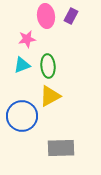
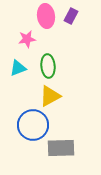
cyan triangle: moved 4 px left, 3 px down
blue circle: moved 11 px right, 9 px down
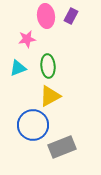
gray rectangle: moved 1 px right, 1 px up; rotated 20 degrees counterclockwise
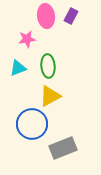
blue circle: moved 1 px left, 1 px up
gray rectangle: moved 1 px right, 1 px down
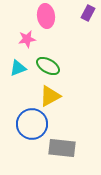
purple rectangle: moved 17 px right, 3 px up
green ellipse: rotated 55 degrees counterclockwise
gray rectangle: moved 1 px left; rotated 28 degrees clockwise
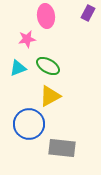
blue circle: moved 3 px left
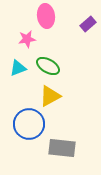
purple rectangle: moved 11 px down; rotated 21 degrees clockwise
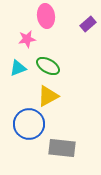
yellow triangle: moved 2 px left
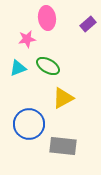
pink ellipse: moved 1 px right, 2 px down
yellow triangle: moved 15 px right, 2 px down
gray rectangle: moved 1 px right, 2 px up
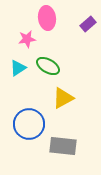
cyan triangle: rotated 12 degrees counterclockwise
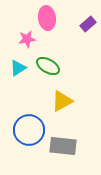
yellow triangle: moved 1 px left, 3 px down
blue circle: moved 6 px down
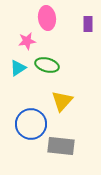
purple rectangle: rotated 49 degrees counterclockwise
pink star: moved 2 px down
green ellipse: moved 1 px left, 1 px up; rotated 15 degrees counterclockwise
yellow triangle: rotated 20 degrees counterclockwise
blue circle: moved 2 px right, 6 px up
gray rectangle: moved 2 px left
